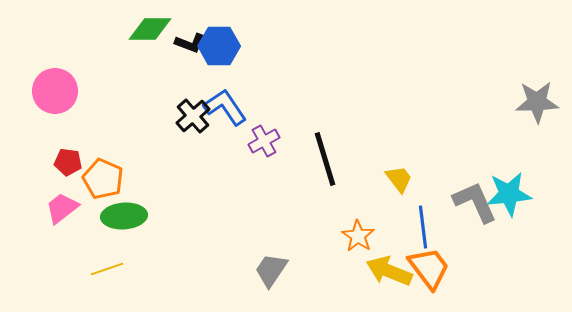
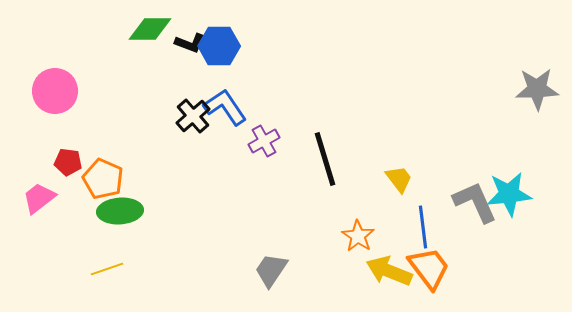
gray star: moved 13 px up
pink trapezoid: moved 23 px left, 10 px up
green ellipse: moved 4 px left, 5 px up
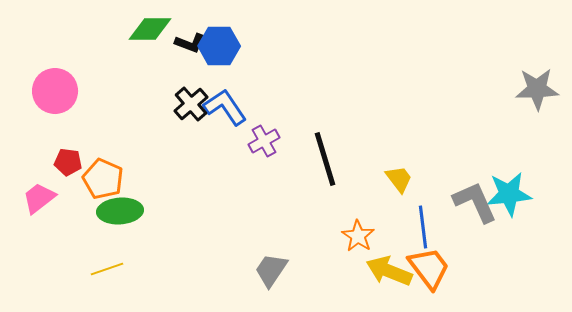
black cross: moved 2 px left, 12 px up
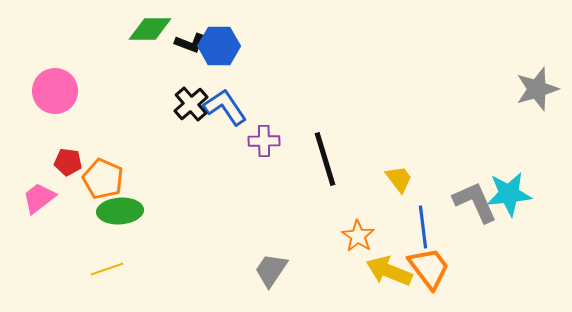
gray star: rotated 15 degrees counterclockwise
purple cross: rotated 28 degrees clockwise
